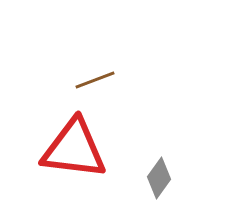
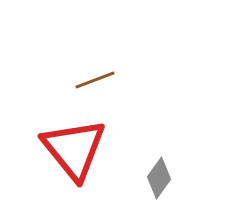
red triangle: rotated 44 degrees clockwise
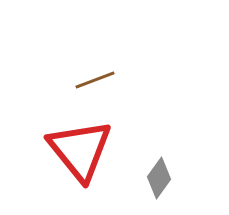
red triangle: moved 6 px right, 1 px down
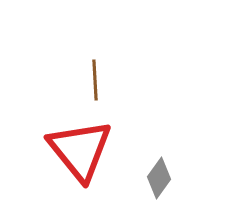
brown line: rotated 72 degrees counterclockwise
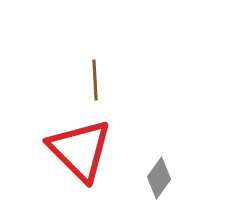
red triangle: rotated 6 degrees counterclockwise
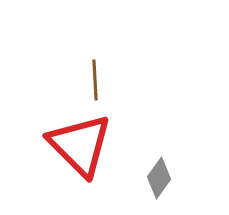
red triangle: moved 5 px up
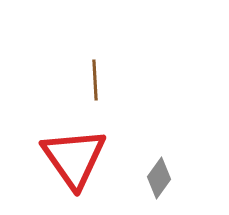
red triangle: moved 6 px left, 13 px down; rotated 10 degrees clockwise
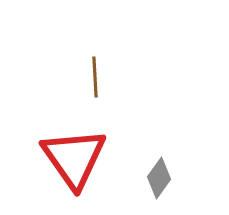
brown line: moved 3 px up
